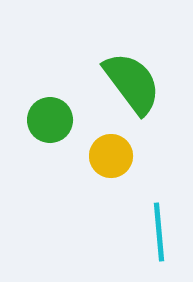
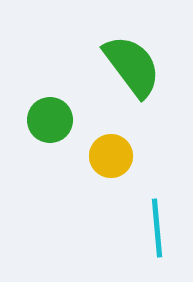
green semicircle: moved 17 px up
cyan line: moved 2 px left, 4 px up
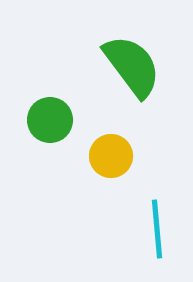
cyan line: moved 1 px down
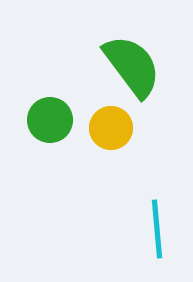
yellow circle: moved 28 px up
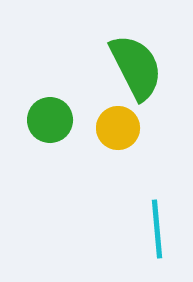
green semicircle: moved 4 px right, 1 px down; rotated 10 degrees clockwise
yellow circle: moved 7 px right
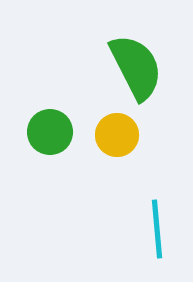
green circle: moved 12 px down
yellow circle: moved 1 px left, 7 px down
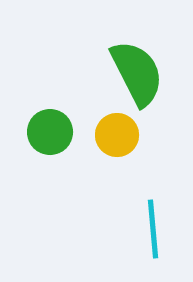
green semicircle: moved 1 px right, 6 px down
cyan line: moved 4 px left
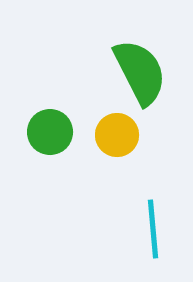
green semicircle: moved 3 px right, 1 px up
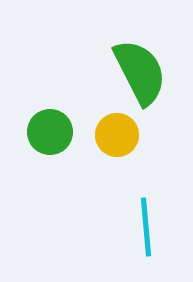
cyan line: moved 7 px left, 2 px up
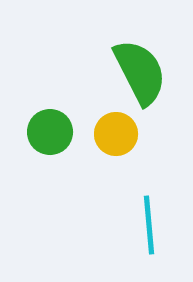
yellow circle: moved 1 px left, 1 px up
cyan line: moved 3 px right, 2 px up
